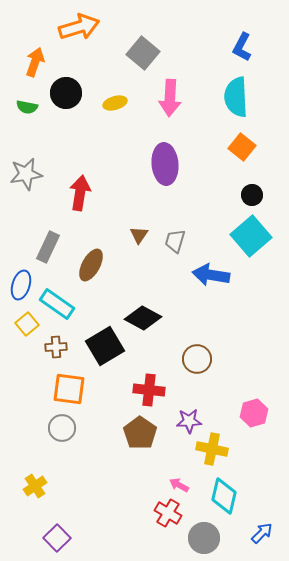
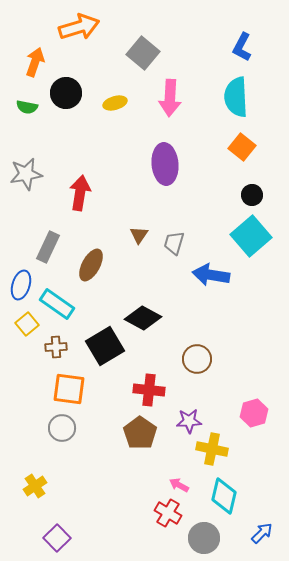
gray trapezoid at (175, 241): moved 1 px left, 2 px down
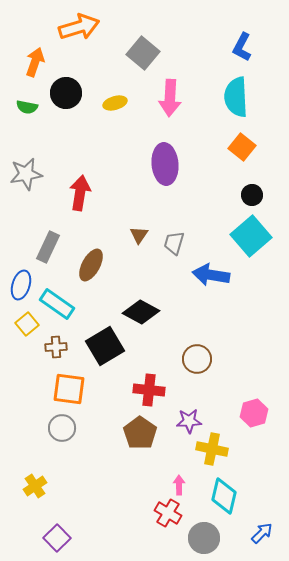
black diamond at (143, 318): moved 2 px left, 6 px up
pink arrow at (179, 485): rotated 60 degrees clockwise
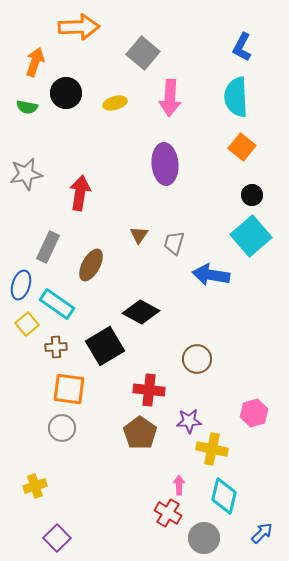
orange arrow at (79, 27): rotated 15 degrees clockwise
yellow cross at (35, 486): rotated 15 degrees clockwise
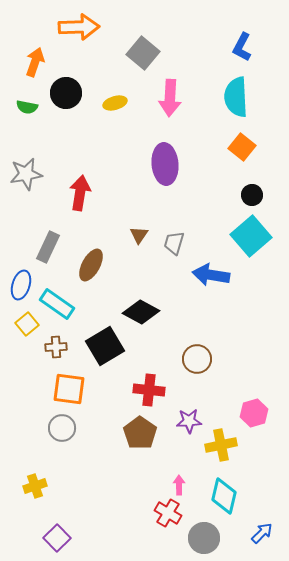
yellow cross at (212, 449): moved 9 px right, 4 px up; rotated 24 degrees counterclockwise
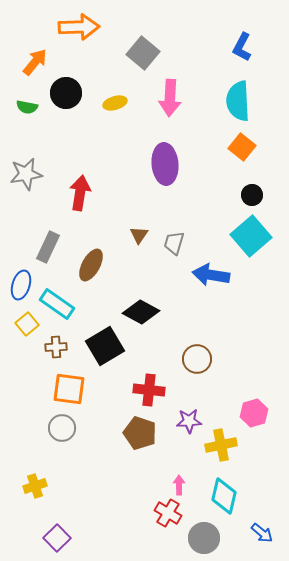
orange arrow at (35, 62): rotated 20 degrees clockwise
cyan semicircle at (236, 97): moved 2 px right, 4 px down
brown pentagon at (140, 433): rotated 16 degrees counterclockwise
blue arrow at (262, 533): rotated 85 degrees clockwise
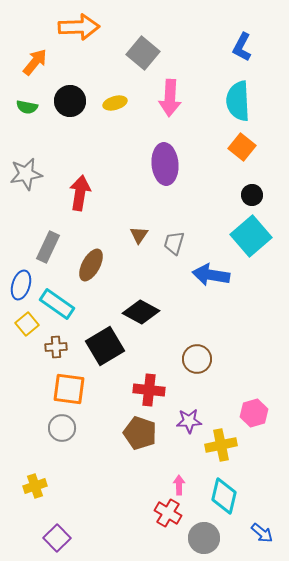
black circle at (66, 93): moved 4 px right, 8 px down
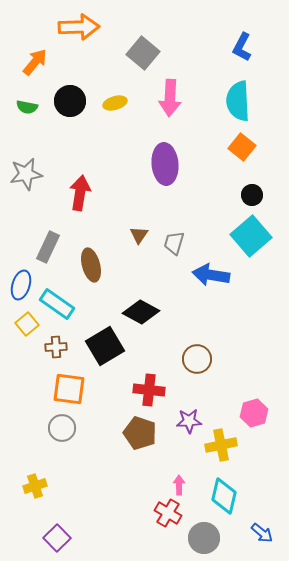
brown ellipse at (91, 265): rotated 44 degrees counterclockwise
